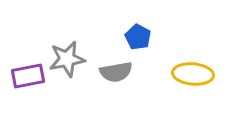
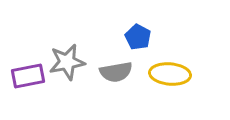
gray star: moved 3 px down
yellow ellipse: moved 23 px left
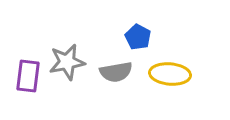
purple rectangle: rotated 72 degrees counterclockwise
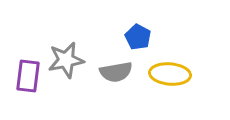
gray star: moved 1 px left, 2 px up
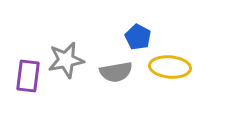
yellow ellipse: moved 7 px up
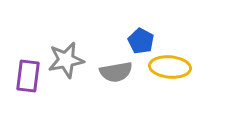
blue pentagon: moved 3 px right, 4 px down
